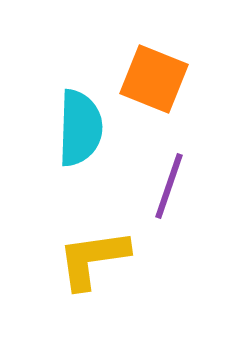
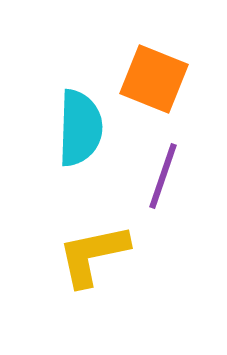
purple line: moved 6 px left, 10 px up
yellow L-shape: moved 4 px up; rotated 4 degrees counterclockwise
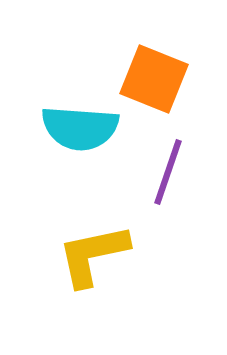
cyan semicircle: rotated 92 degrees clockwise
purple line: moved 5 px right, 4 px up
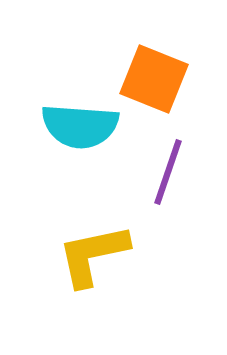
cyan semicircle: moved 2 px up
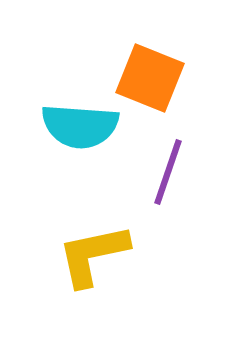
orange square: moved 4 px left, 1 px up
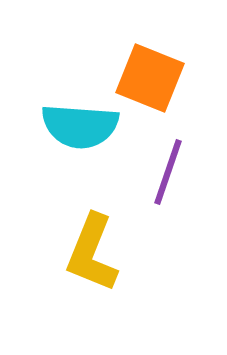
yellow L-shape: moved 1 px left, 2 px up; rotated 56 degrees counterclockwise
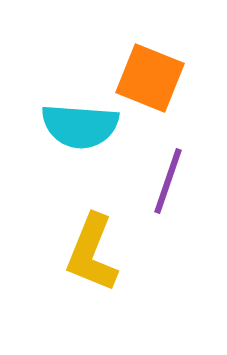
purple line: moved 9 px down
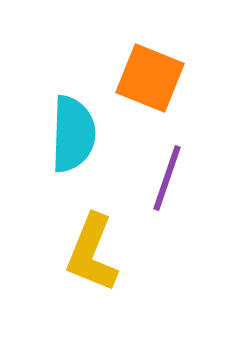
cyan semicircle: moved 7 px left, 8 px down; rotated 92 degrees counterclockwise
purple line: moved 1 px left, 3 px up
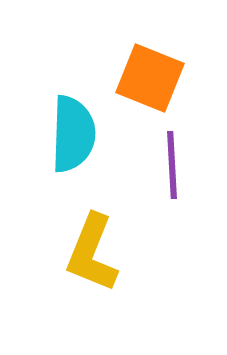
purple line: moved 5 px right, 13 px up; rotated 22 degrees counterclockwise
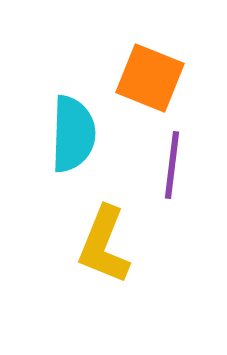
purple line: rotated 10 degrees clockwise
yellow L-shape: moved 12 px right, 8 px up
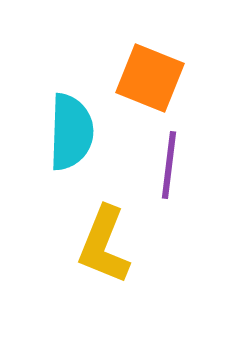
cyan semicircle: moved 2 px left, 2 px up
purple line: moved 3 px left
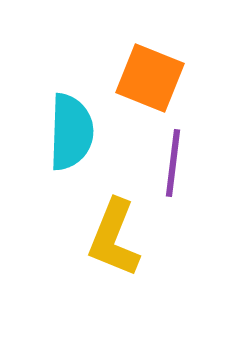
purple line: moved 4 px right, 2 px up
yellow L-shape: moved 10 px right, 7 px up
